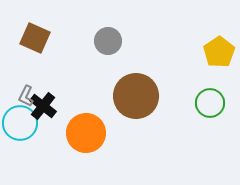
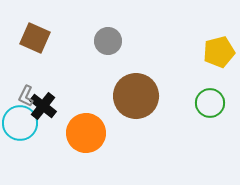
yellow pentagon: rotated 20 degrees clockwise
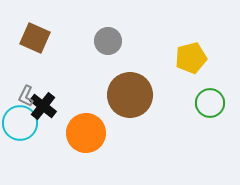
yellow pentagon: moved 28 px left, 6 px down
brown circle: moved 6 px left, 1 px up
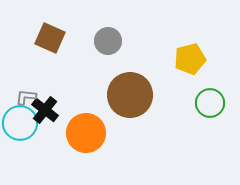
brown square: moved 15 px right
yellow pentagon: moved 1 px left, 1 px down
gray L-shape: moved 1 px down; rotated 70 degrees clockwise
black cross: moved 2 px right, 4 px down
